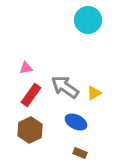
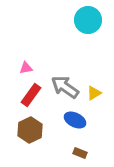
blue ellipse: moved 1 px left, 2 px up
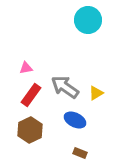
yellow triangle: moved 2 px right
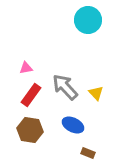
gray arrow: rotated 12 degrees clockwise
yellow triangle: rotated 42 degrees counterclockwise
blue ellipse: moved 2 px left, 5 px down
brown hexagon: rotated 25 degrees counterclockwise
brown rectangle: moved 8 px right
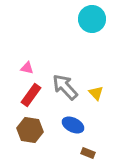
cyan circle: moved 4 px right, 1 px up
pink triangle: moved 1 px right; rotated 24 degrees clockwise
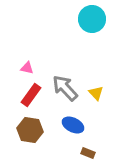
gray arrow: moved 1 px down
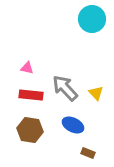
red rectangle: rotated 60 degrees clockwise
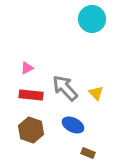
pink triangle: rotated 40 degrees counterclockwise
brown hexagon: moved 1 px right; rotated 10 degrees clockwise
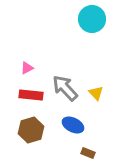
brown hexagon: rotated 25 degrees clockwise
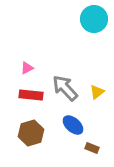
cyan circle: moved 2 px right
yellow triangle: moved 1 px right, 1 px up; rotated 35 degrees clockwise
blue ellipse: rotated 15 degrees clockwise
brown hexagon: moved 3 px down
brown rectangle: moved 4 px right, 5 px up
